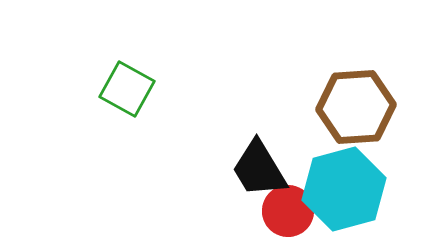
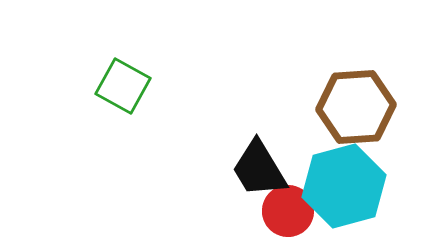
green square: moved 4 px left, 3 px up
cyan hexagon: moved 3 px up
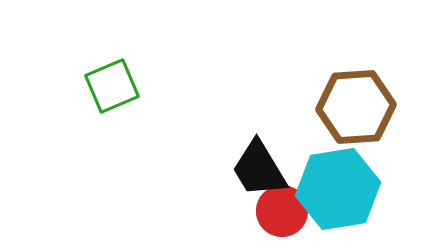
green square: moved 11 px left; rotated 38 degrees clockwise
cyan hexagon: moved 6 px left, 3 px down; rotated 6 degrees clockwise
red circle: moved 6 px left
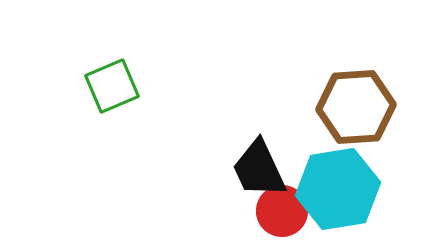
black trapezoid: rotated 6 degrees clockwise
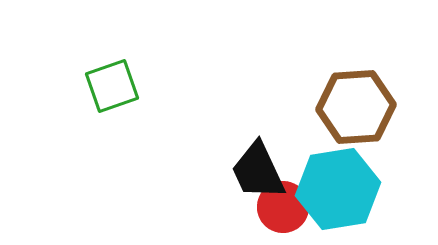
green square: rotated 4 degrees clockwise
black trapezoid: moved 1 px left, 2 px down
red circle: moved 1 px right, 4 px up
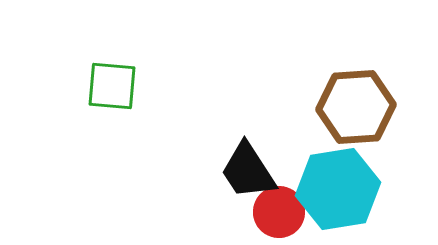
green square: rotated 24 degrees clockwise
black trapezoid: moved 10 px left; rotated 8 degrees counterclockwise
red circle: moved 4 px left, 5 px down
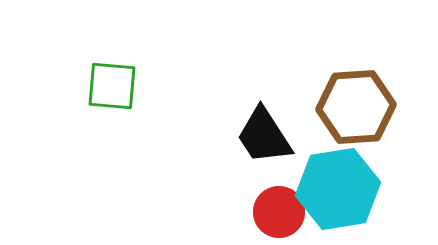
black trapezoid: moved 16 px right, 35 px up
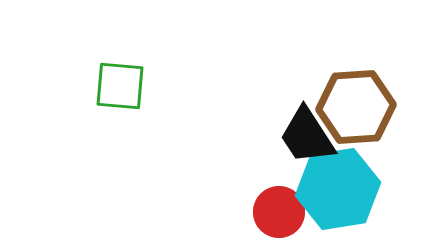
green square: moved 8 px right
black trapezoid: moved 43 px right
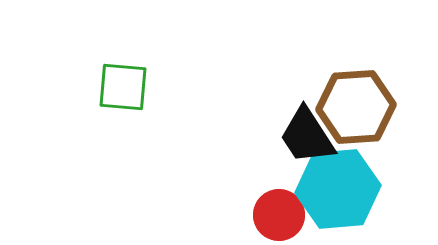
green square: moved 3 px right, 1 px down
cyan hexagon: rotated 4 degrees clockwise
red circle: moved 3 px down
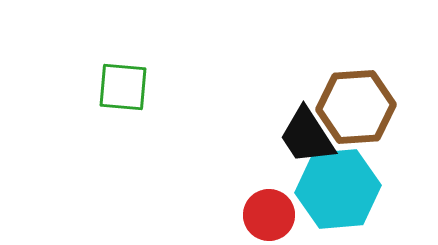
red circle: moved 10 px left
